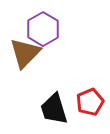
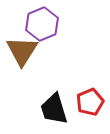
purple hexagon: moved 1 px left, 5 px up; rotated 8 degrees clockwise
brown triangle: moved 3 px left, 2 px up; rotated 12 degrees counterclockwise
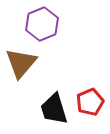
brown triangle: moved 1 px left, 12 px down; rotated 8 degrees clockwise
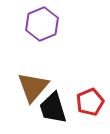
brown triangle: moved 12 px right, 24 px down
black trapezoid: moved 1 px left, 1 px up
